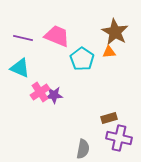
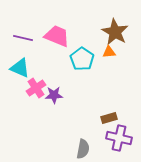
pink cross: moved 4 px left, 4 px up
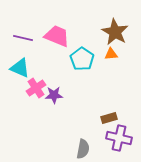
orange triangle: moved 2 px right, 2 px down
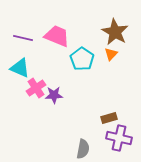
orange triangle: rotated 40 degrees counterclockwise
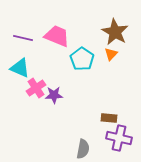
brown rectangle: rotated 21 degrees clockwise
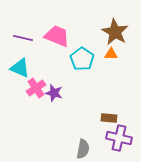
orange triangle: rotated 48 degrees clockwise
purple star: moved 2 px up; rotated 18 degrees clockwise
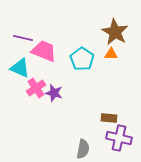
pink trapezoid: moved 13 px left, 15 px down
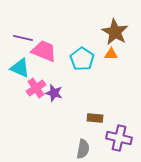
brown rectangle: moved 14 px left
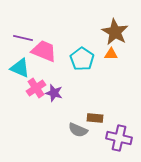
gray semicircle: moved 5 px left, 19 px up; rotated 102 degrees clockwise
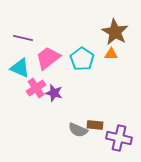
pink trapezoid: moved 4 px right, 7 px down; rotated 60 degrees counterclockwise
brown rectangle: moved 7 px down
